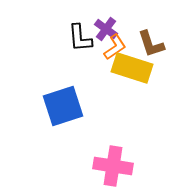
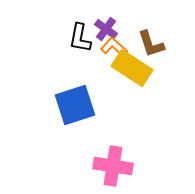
black L-shape: rotated 16 degrees clockwise
orange L-shape: moved 1 px left; rotated 104 degrees counterclockwise
yellow rectangle: rotated 15 degrees clockwise
blue square: moved 12 px right, 1 px up
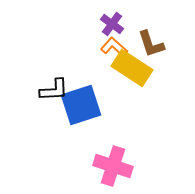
purple cross: moved 6 px right, 5 px up
black L-shape: moved 26 px left, 52 px down; rotated 104 degrees counterclockwise
blue square: moved 6 px right
pink cross: rotated 9 degrees clockwise
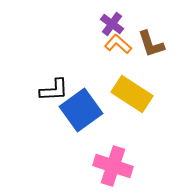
orange L-shape: moved 4 px right, 3 px up
yellow rectangle: moved 26 px down
blue square: moved 5 px down; rotated 18 degrees counterclockwise
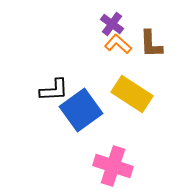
brown L-shape: rotated 16 degrees clockwise
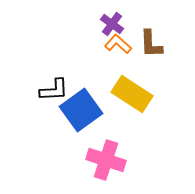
pink cross: moved 7 px left, 6 px up
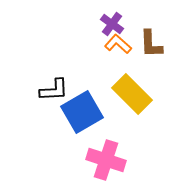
yellow rectangle: rotated 12 degrees clockwise
blue square: moved 1 px right, 2 px down; rotated 6 degrees clockwise
